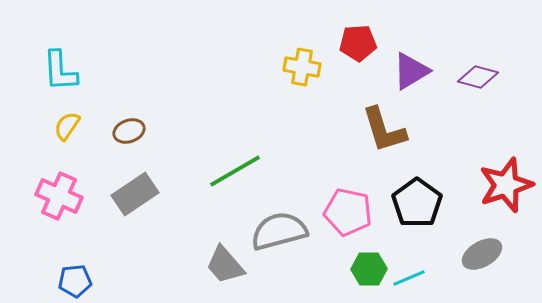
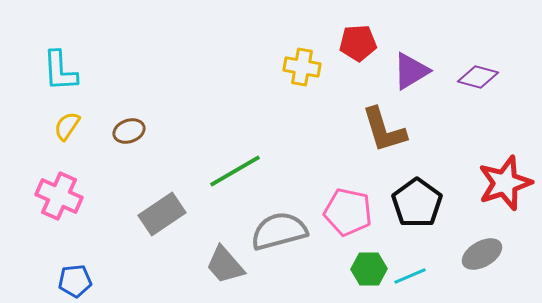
red star: moved 1 px left, 2 px up
gray rectangle: moved 27 px right, 20 px down
cyan line: moved 1 px right, 2 px up
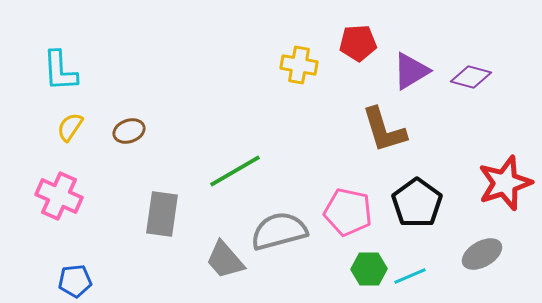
yellow cross: moved 3 px left, 2 px up
purple diamond: moved 7 px left
yellow semicircle: moved 3 px right, 1 px down
gray rectangle: rotated 48 degrees counterclockwise
gray trapezoid: moved 5 px up
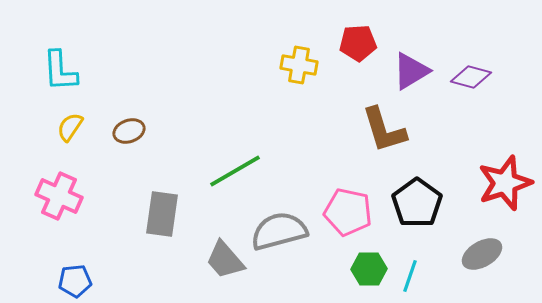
cyan line: rotated 48 degrees counterclockwise
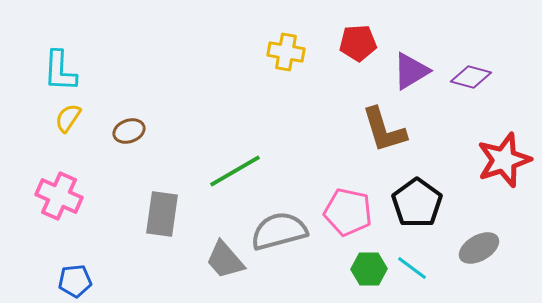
yellow cross: moved 13 px left, 13 px up
cyan L-shape: rotated 6 degrees clockwise
yellow semicircle: moved 2 px left, 9 px up
red star: moved 1 px left, 23 px up
gray ellipse: moved 3 px left, 6 px up
cyan line: moved 2 px right, 8 px up; rotated 72 degrees counterclockwise
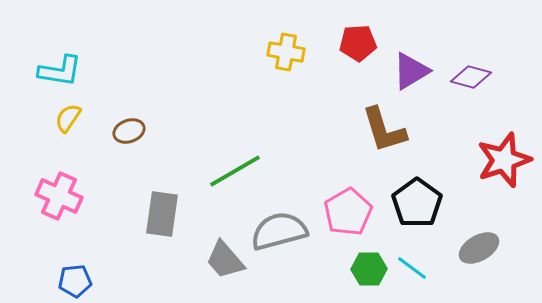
cyan L-shape: rotated 84 degrees counterclockwise
pink pentagon: rotated 30 degrees clockwise
